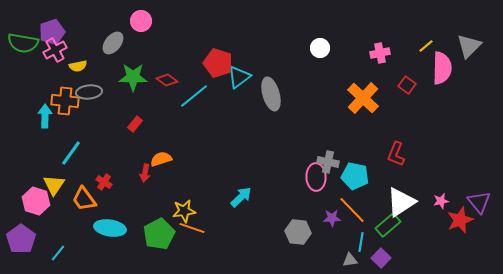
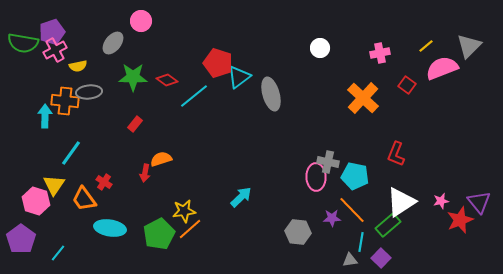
pink semicircle at (442, 68): rotated 112 degrees counterclockwise
orange line at (192, 228): moved 2 px left, 1 px down; rotated 60 degrees counterclockwise
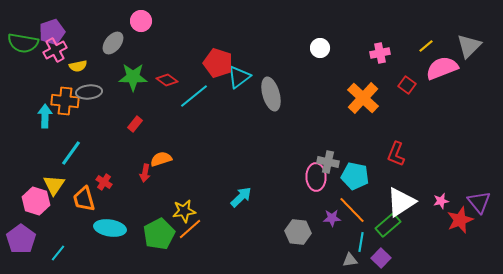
orange trapezoid at (84, 199): rotated 20 degrees clockwise
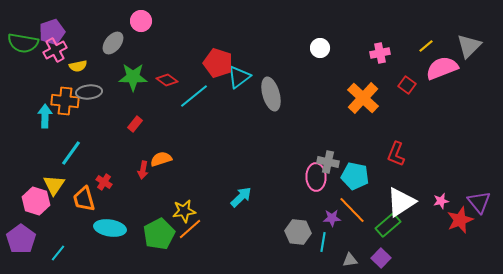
red arrow at (145, 173): moved 2 px left, 3 px up
cyan line at (361, 242): moved 38 px left
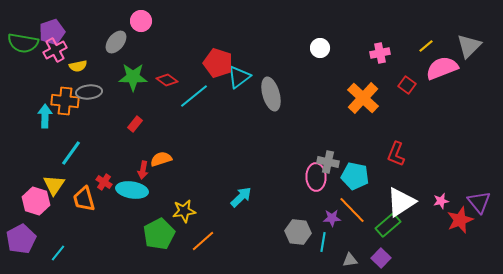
gray ellipse at (113, 43): moved 3 px right, 1 px up
cyan ellipse at (110, 228): moved 22 px right, 38 px up
orange line at (190, 229): moved 13 px right, 12 px down
purple pentagon at (21, 239): rotated 8 degrees clockwise
